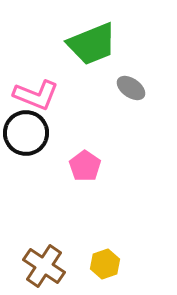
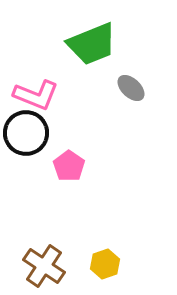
gray ellipse: rotated 8 degrees clockwise
pink pentagon: moved 16 px left
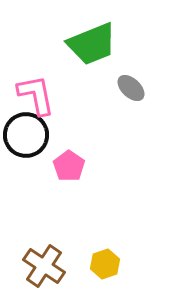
pink L-shape: rotated 123 degrees counterclockwise
black circle: moved 2 px down
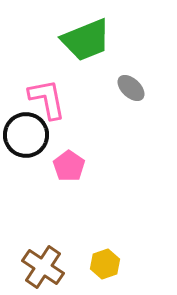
green trapezoid: moved 6 px left, 4 px up
pink L-shape: moved 11 px right, 4 px down
brown cross: moved 1 px left, 1 px down
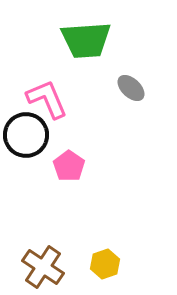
green trapezoid: rotated 18 degrees clockwise
pink L-shape: rotated 12 degrees counterclockwise
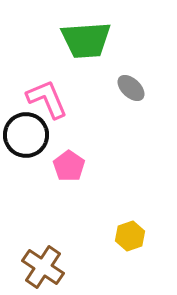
yellow hexagon: moved 25 px right, 28 px up
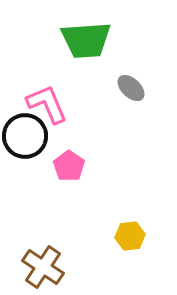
pink L-shape: moved 5 px down
black circle: moved 1 px left, 1 px down
yellow hexagon: rotated 12 degrees clockwise
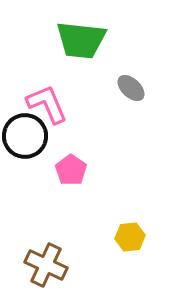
green trapezoid: moved 5 px left; rotated 10 degrees clockwise
pink pentagon: moved 2 px right, 4 px down
yellow hexagon: moved 1 px down
brown cross: moved 3 px right, 2 px up; rotated 9 degrees counterclockwise
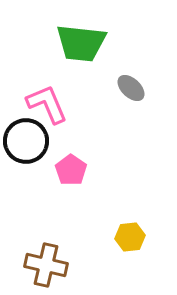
green trapezoid: moved 3 px down
black circle: moved 1 px right, 5 px down
brown cross: rotated 12 degrees counterclockwise
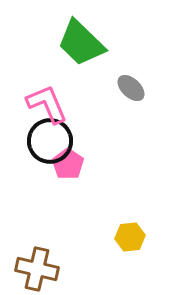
green trapezoid: rotated 38 degrees clockwise
black circle: moved 24 px right
pink pentagon: moved 3 px left, 6 px up
brown cross: moved 9 px left, 4 px down
